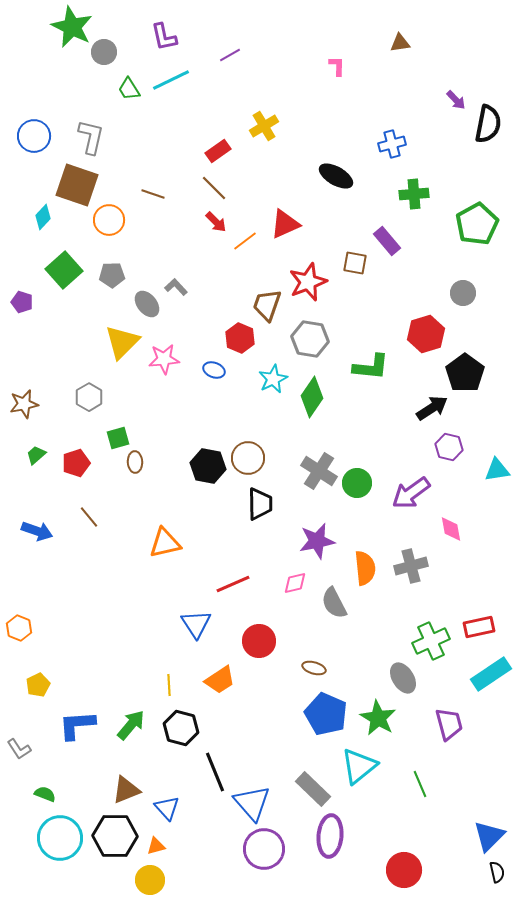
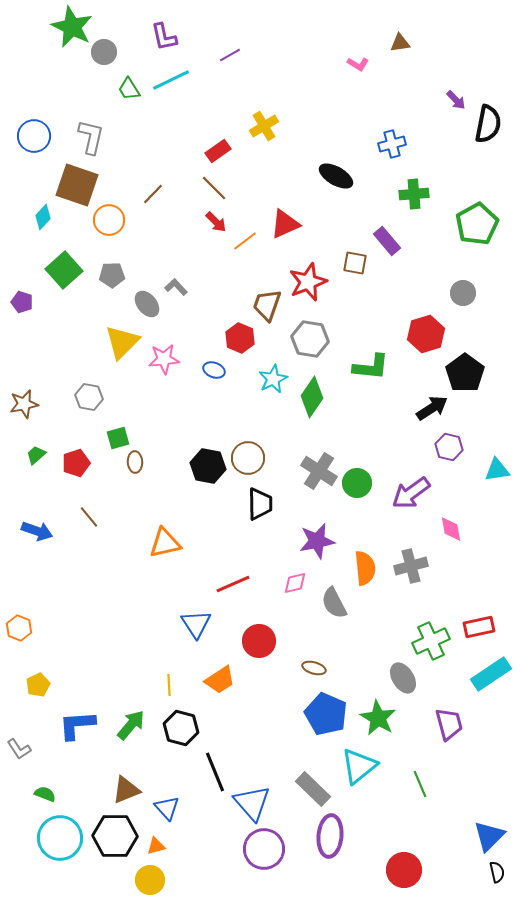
pink L-shape at (337, 66): moved 21 px right, 2 px up; rotated 120 degrees clockwise
brown line at (153, 194): rotated 65 degrees counterclockwise
gray hexagon at (89, 397): rotated 20 degrees counterclockwise
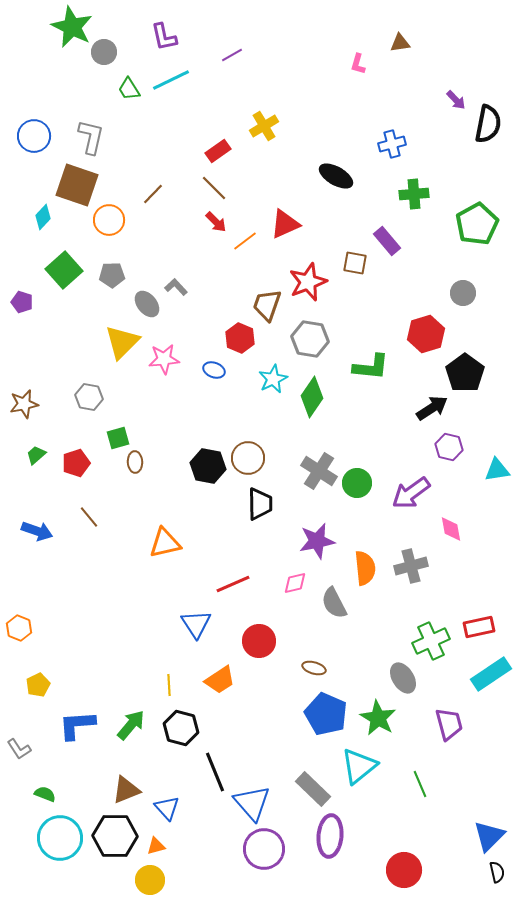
purple line at (230, 55): moved 2 px right
pink L-shape at (358, 64): rotated 75 degrees clockwise
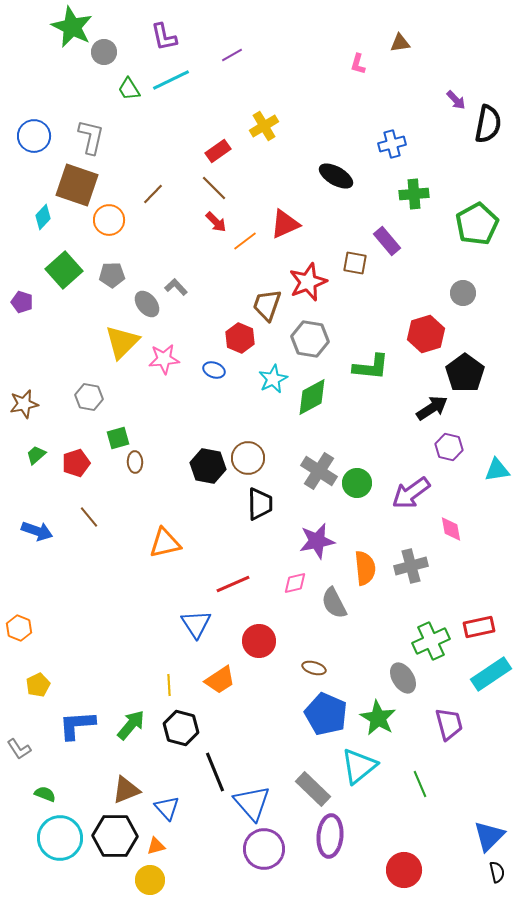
green diamond at (312, 397): rotated 27 degrees clockwise
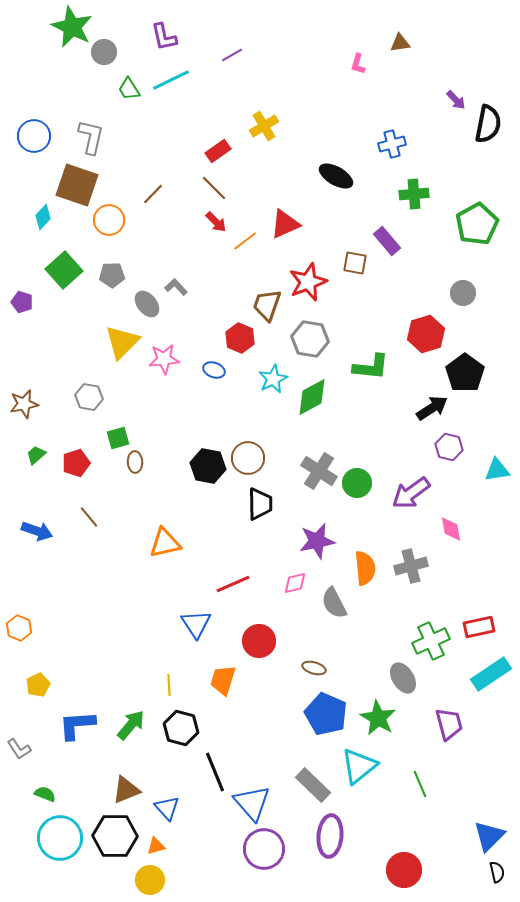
orange trapezoid at (220, 680): moved 3 px right; rotated 140 degrees clockwise
gray rectangle at (313, 789): moved 4 px up
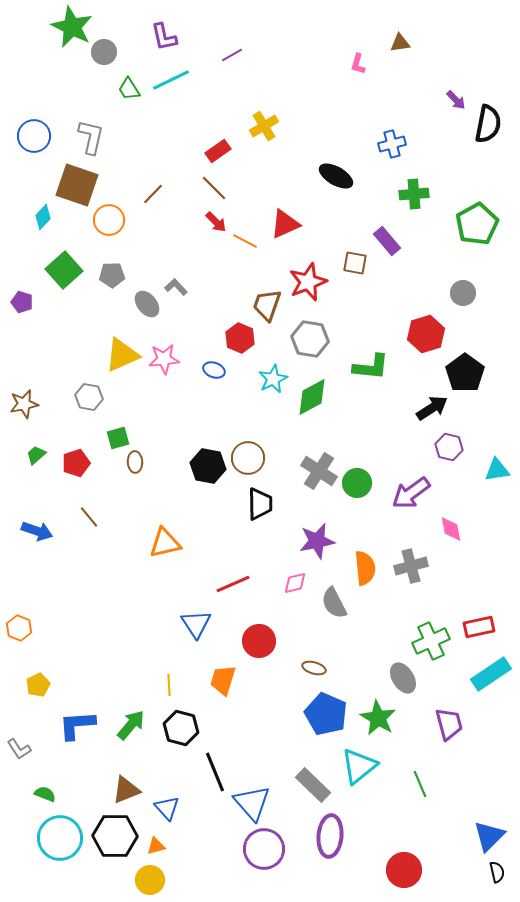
orange line at (245, 241): rotated 65 degrees clockwise
yellow triangle at (122, 342): moved 13 px down; rotated 21 degrees clockwise
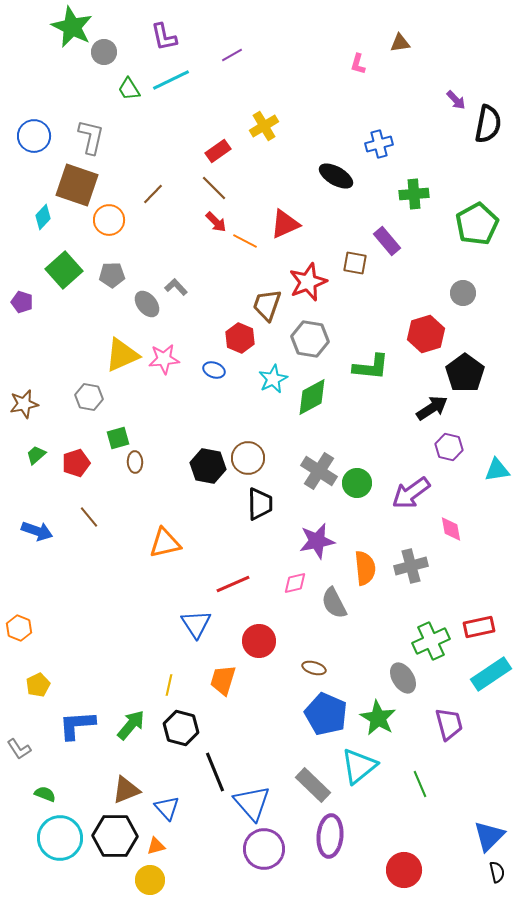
blue cross at (392, 144): moved 13 px left
yellow line at (169, 685): rotated 15 degrees clockwise
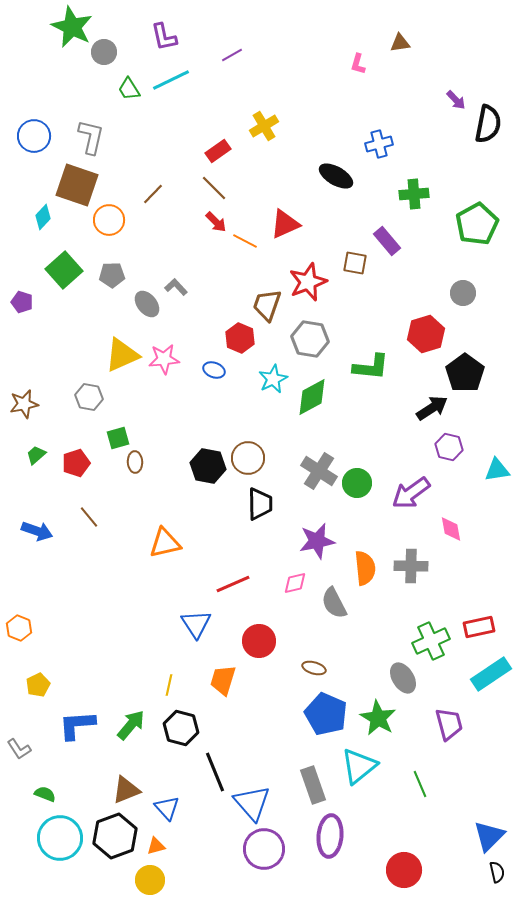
gray cross at (411, 566): rotated 16 degrees clockwise
gray rectangle at (313, 785): rotated 27 degrees clockwise
black hexagon at (115, 836): rotated 21 degrees counterclockwise
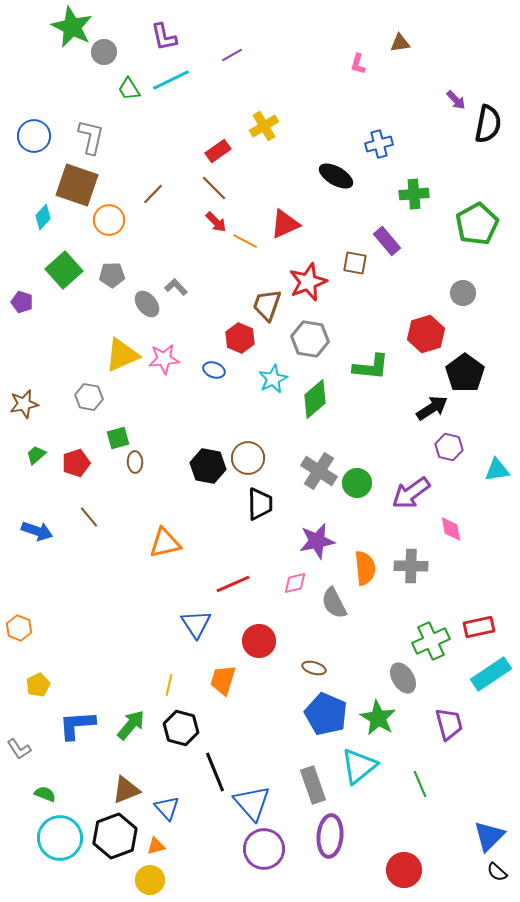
green diamond at (312, 397): moved 3 px right, 2 px down; rotated 12 degrees counterclockwise
black semicircle at (497, 872): rotated 145 degrees clockwise
